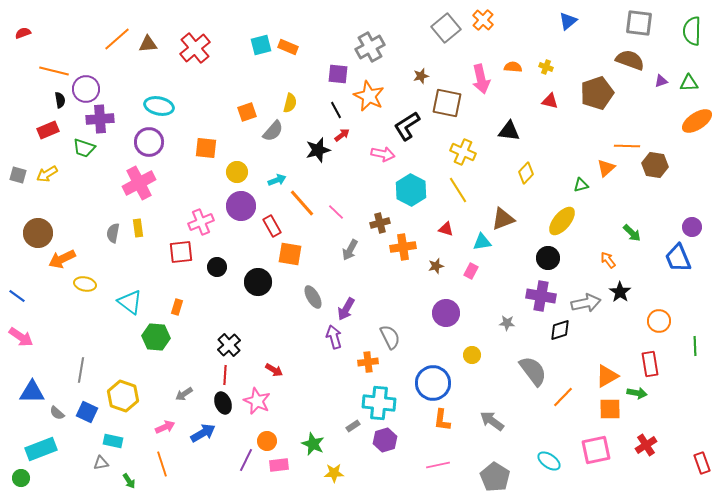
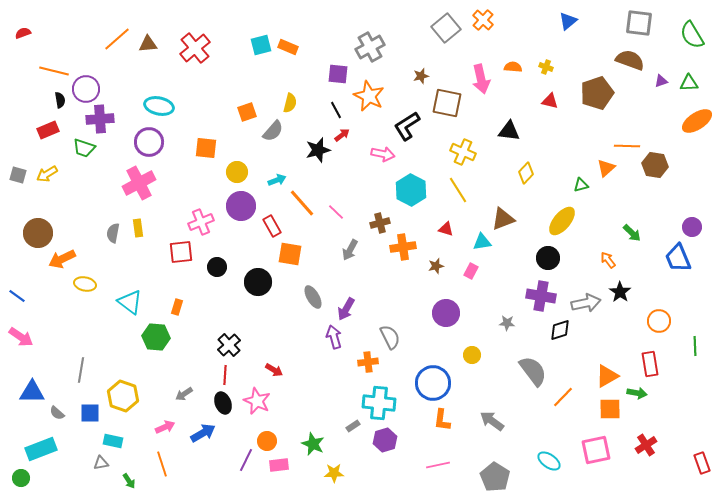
green semicircle at (692, 31): moved 4 px down; rotated 32 degrees counterclockwise
blue square at (87, 412): moved 3 px right, 1 px down; rotated 25 degrees counterclockwise
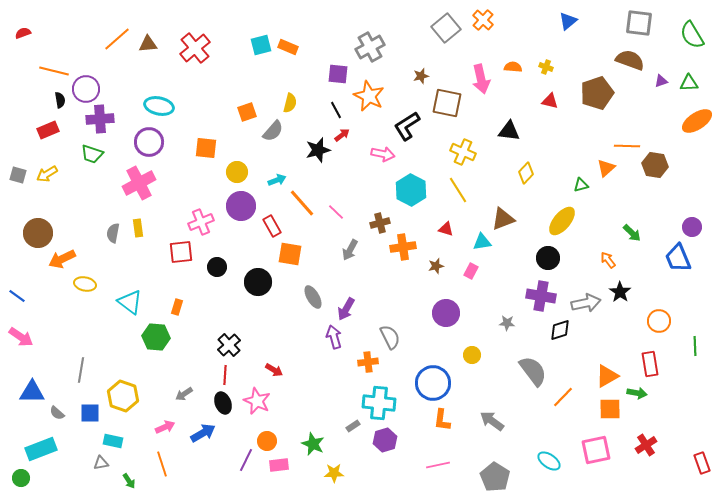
green trapezoid at (84, 148): moved 8 px right, 6 px down
